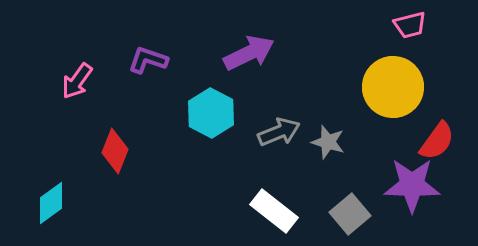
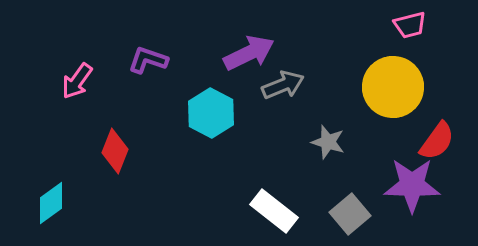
gray arrow: moved 4 px right, 47 px up
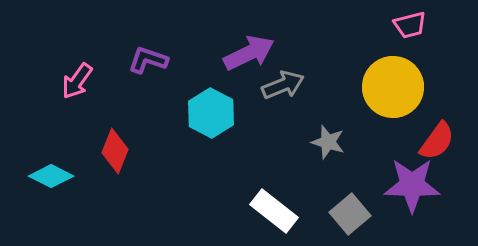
cyan diamond: moved 27 px up; rotated 63 degrees clockwise
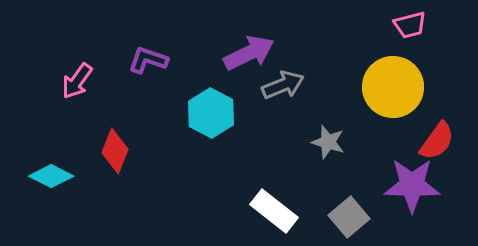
gray square: moved 1 px left, 3 px down
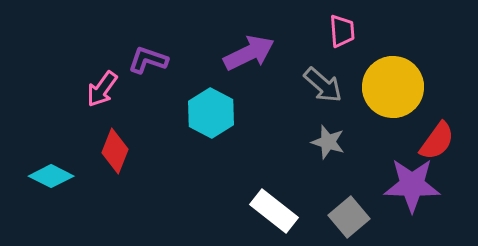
pink trapezoid: moved 68 px left, 6 px down; rotated 80 degrees counterclockwise
pink arrow: moved 25 px right, 8 px down
gray arrow: moved 40 px right; rotated 63 degrees clockwise
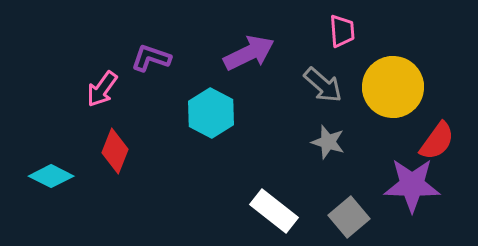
purple L-shape: moved 3 px right, 2 px up
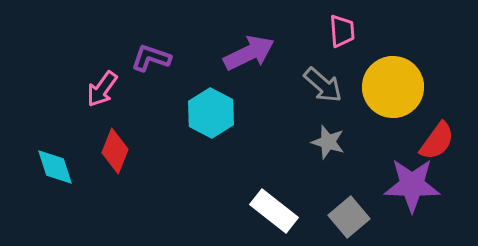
cyan diamond: moved 4 px right, 9 px up; rotated 45 degrees clockwise
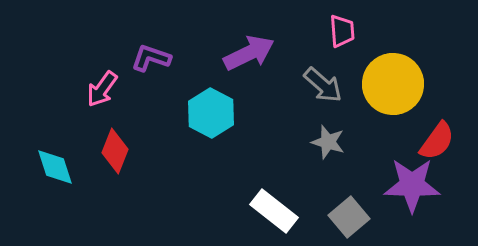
yellow circle: moved 3 px up
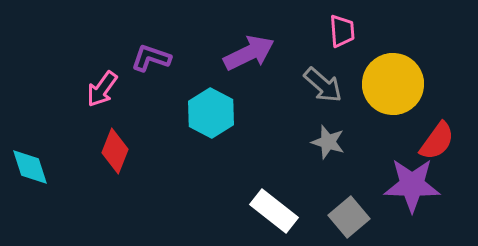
cyan diamond: moved 25 px left
